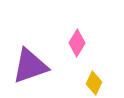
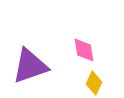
pink diamond: moved 7 px right, 7 px down; rotated 40 degrees counterclockwise
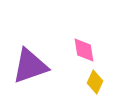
yellow diamond: moved 1 px right, 1 px up
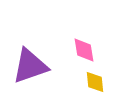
yellow diamond: rotated 30 degrees counterclockwise
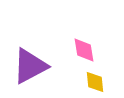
purple triangle: rotated 9 degrees counterclockwise
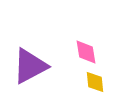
pink diamond: moved 2 px right, 2 px down
